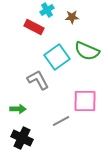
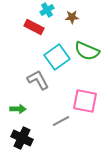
pink square: rotated 10 degrees clockwise
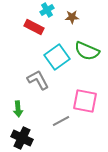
green arrow: rotated 84 degrees clockwise
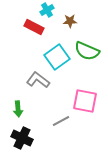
brown star: moved 2 px left, 4 px down
gray L-shape: rotated 25 degrees counterclockwise
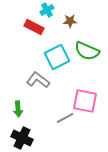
cyan square: rotated 10 degrees clockwise
gray line: moved 4 px right, 3 px up
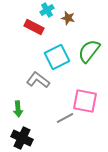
brown star: moved 2 px left, 3 px up; rotated 16 degrees clockwise
green semicircle: moved 2 px right; rotated 105 degrees clockwise
